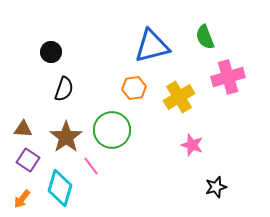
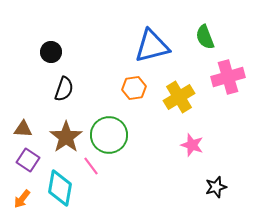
green circle: moved 3 px left, 5 px down
cyan diamond: rotated 6 degrees counterclockwise
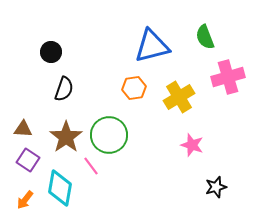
orange arrow: moved 3 px right, 1 px down
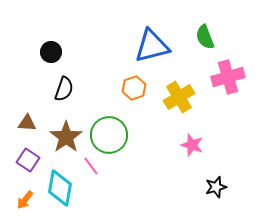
orange hexagon: rotated 10 degrees counterclockwise
brown triangle: moved 4 px right, 6 px up
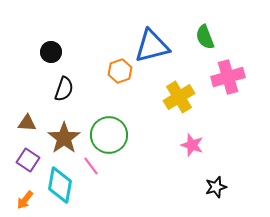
orange hexagon: moved 14 px left, 17 px up
brown star: moved 2 px left, 1 px down
cyan diamond: moved 3 px up
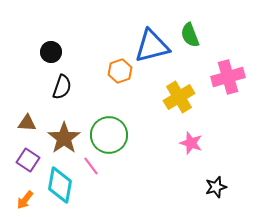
green semicircle: moved 15 px left, 2 px up
black semicircle: moved 2 px left, 2 px up
pink star: moved 1 px left, 2 px up
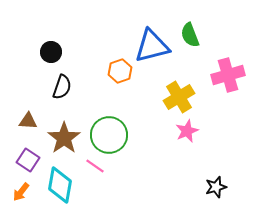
pink cross: moved 2 px up
brown triangle: moved 1 px right, 2 px up
pink star: moved 4 px left, 12 px up; rotated 30 degrees clockwise
pink line: moved 4 px right; rotated 18 degrees counterclockwise
orange arrow: moved 4 px left, 8 px up
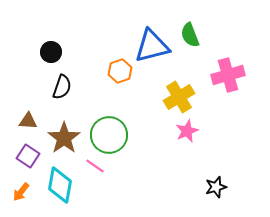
purple square: moved 4 px up
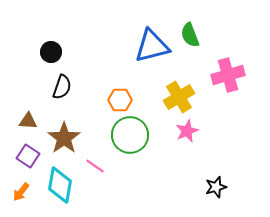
orange hexagon: moved 29 px down; rotated 20 degrees clockwise
green circle: moved 21 px right
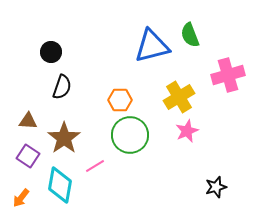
pink line: rotated 66 degrees counterclockwise
orange arrow: moved 6 px down
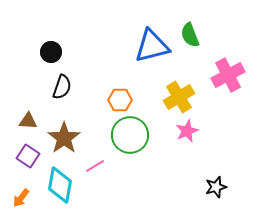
pink cross: rotated 12 degrees counterclockwise
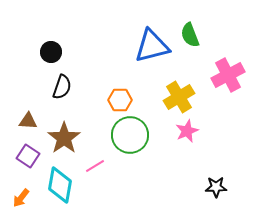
black star: rotated 15 degrees clockwise
